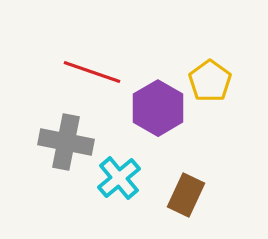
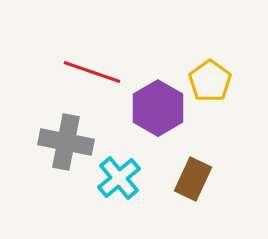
brown rectangle: moved 7 px right, 16 px up
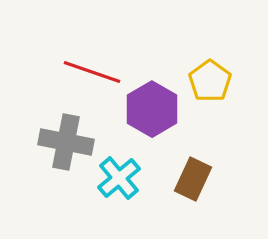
purple hexagon: moved 6 px left, 1 px down
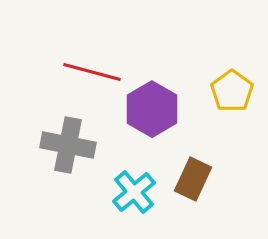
red line: rotated 4 degrees counterclockwise
yellow pentagon: moved 22 px right, 10 px down
gray cross: moved 2 px right, 3 px down
cyan cross: moved 15 px right, 14 px down
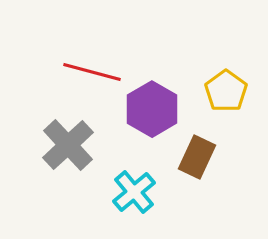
yellow pentagon: moved 6 px left
gray cross: rotated 36 degrees clockwise
brown rectangle: moved 4 px right, 22 px up
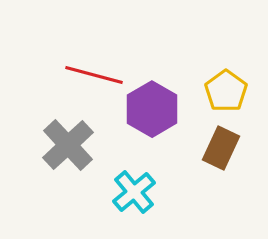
red line: moved 2 px right, 3 px down
brown rectangle: moved 24 px right, 9 px up
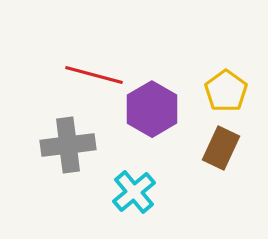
gray cross: rotated 36 degrees clockwise
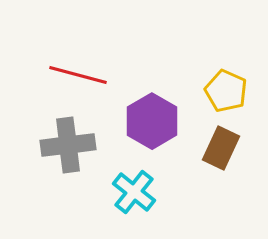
red line: moved 16 px left
yellow pentagon: rotated 12 degrees counterclockwise
purple hexagon: moved 12 px down
cyan cross: rotated 12 degrees counterclockwise
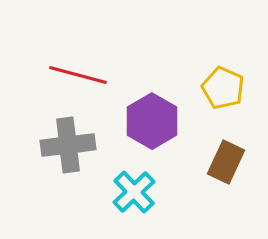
yellow pentagon: moved 3 px left, 3 px up
brown rectangle: moved 5 px right, 14 px down
cyan cross: rotated 9 degrees clockwise
